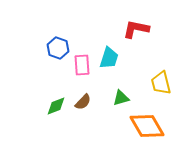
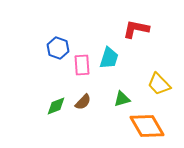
yellow trapezoid: moved 2 px left, 1 px down; rotated 30 degrees counterclockwise
green triangle: moved 1 px right, 1 px down
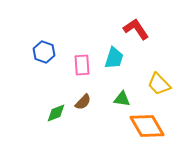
red L-shape: rotated 44 degrees clockwise
blue hexagon: moved 14 px left, 4 px down
cyan trapezoid: moved 5 px right
green triangle: rotated 24 degrees clockwise
green diamond: moved 7 px down
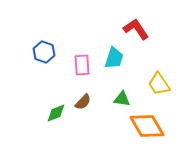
yellow trapezoid: rotated 10 degrees clockwise
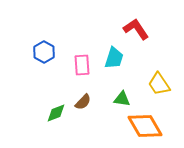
blue hexagon: rotated 10 degrees clockwise
orange diamond: moved 2 px left
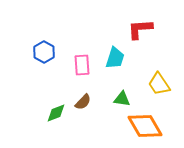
red L-shape: moved 4 px right; rotated 60 degrees counterclockwise
cyan trapezoid: moved 1 px right
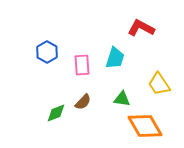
red L-shape: moved 1 px right, 1 px up; rotated 32 degrees clockwise
blue hexagon: moved 3 px right
